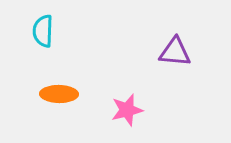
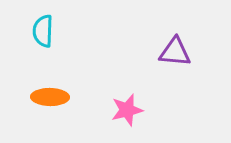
orange ellipse: moved 9 px left, 3 px down
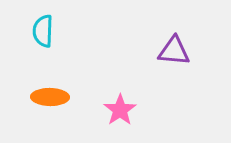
purple triangle: moved 1 px left, 1 px up
pink star: moved 7 px left; rotated 20 degrees counterclockwise
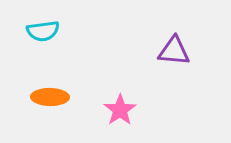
cyan semicircle: rotated 100 degrees counterclockwise
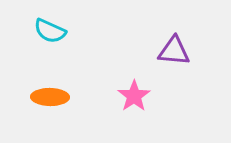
cyan semicircle: moved 7 px right; rotated 32 degrees clockwise
pink star: moved 14 px right, 14 px up
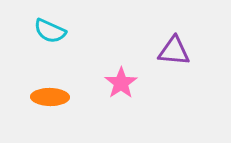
pink star: moved 13 px left, 13 px up
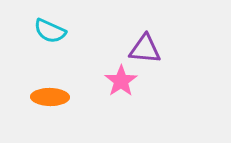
purple triangle: moved 29 px left, 2 px up
pink star: moved 2 px up
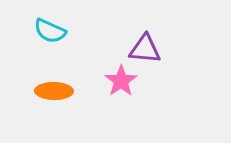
orange ellipse: moved 4 px right, 6 px up
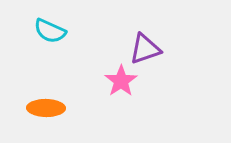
purple triangle: rotated 24 degrees counterclockwise
orange ellipse: moved 8 px left, 17 px down
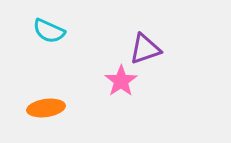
cyan semicircle: moved 1 px left
orange ellipse: rotated 9 degrees counterclockwise
